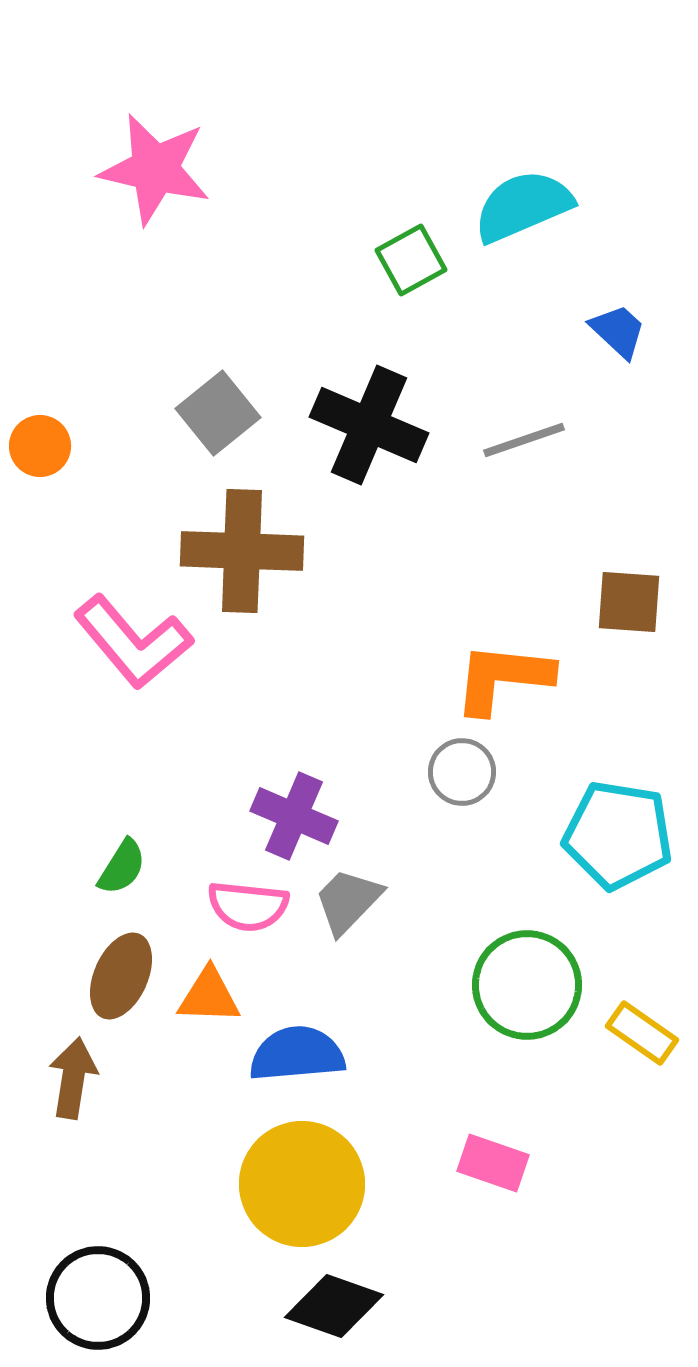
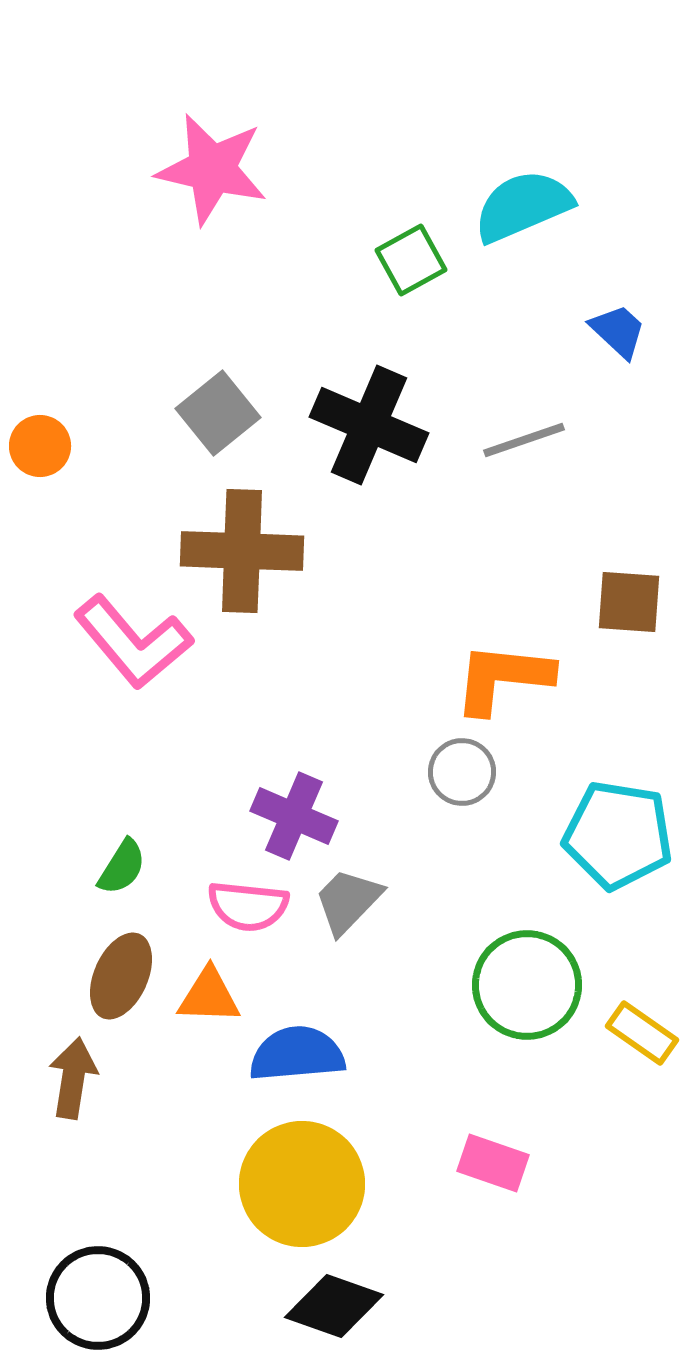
pink star: moved 57 px right
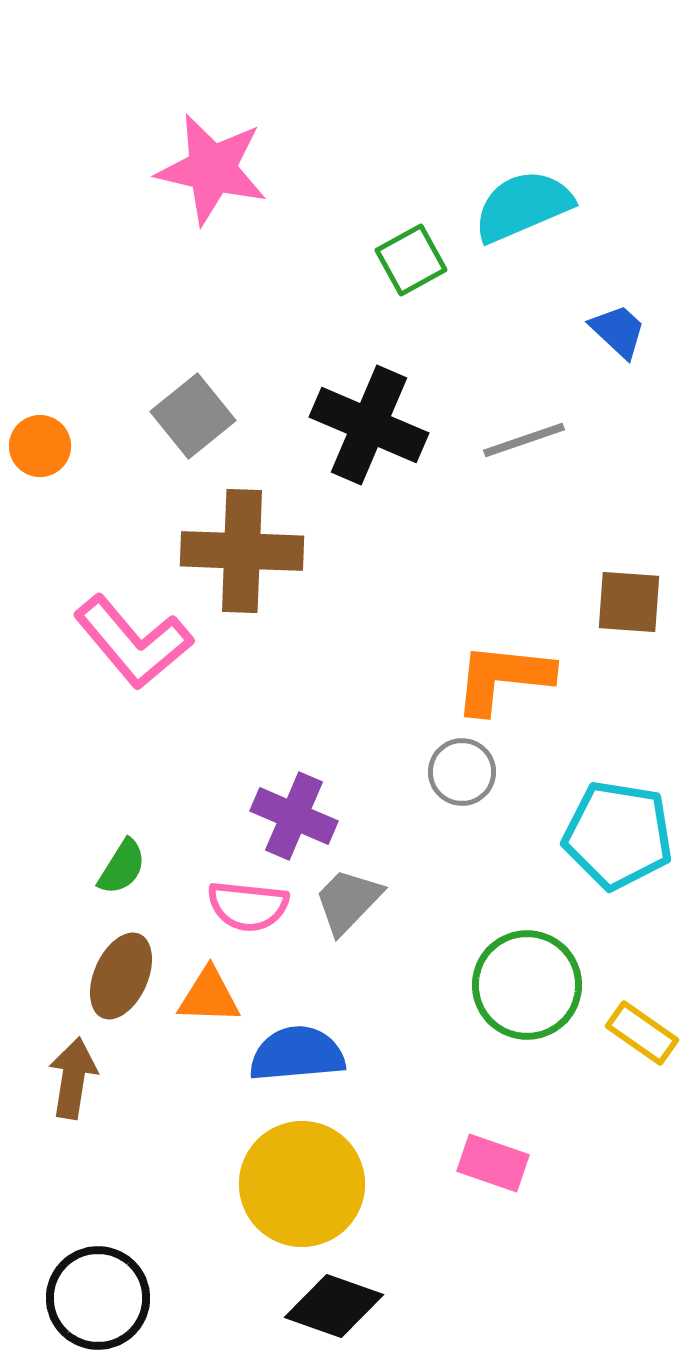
gray square: moved 25 px left, 3 px down
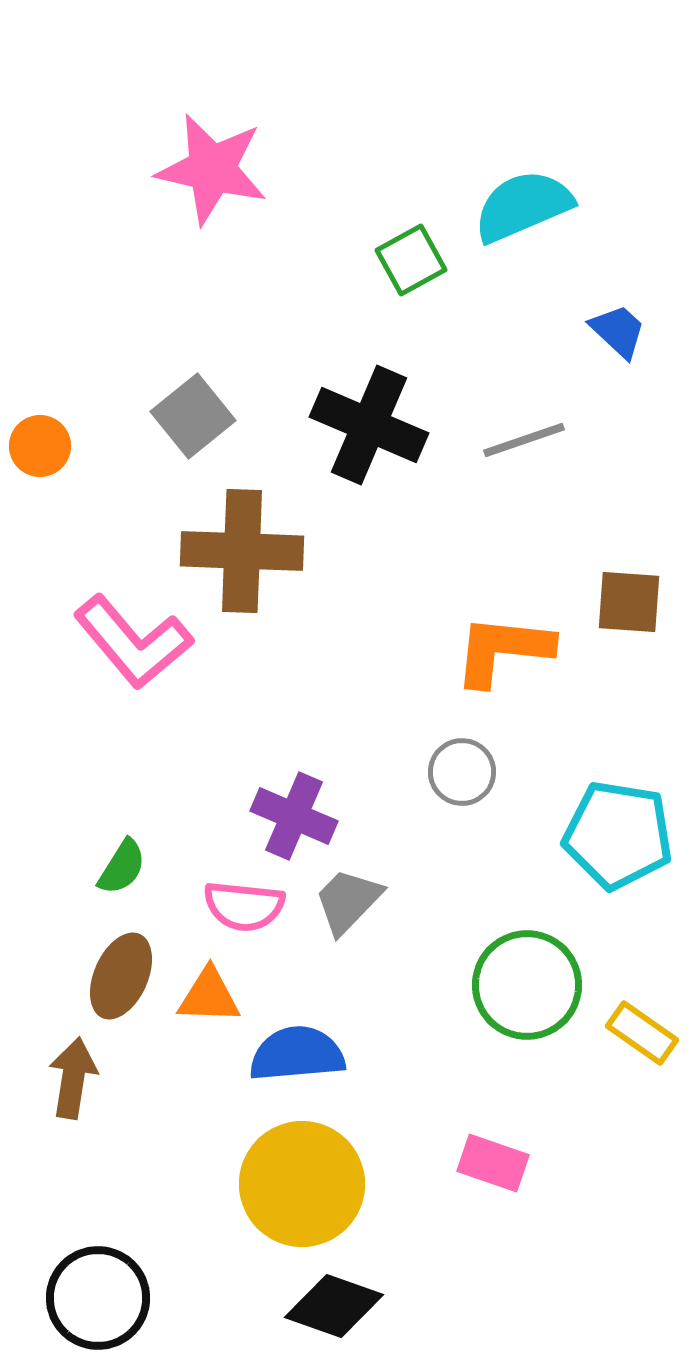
orange L-shape: moved 28 px up
pink semicircle: moved 4 px left
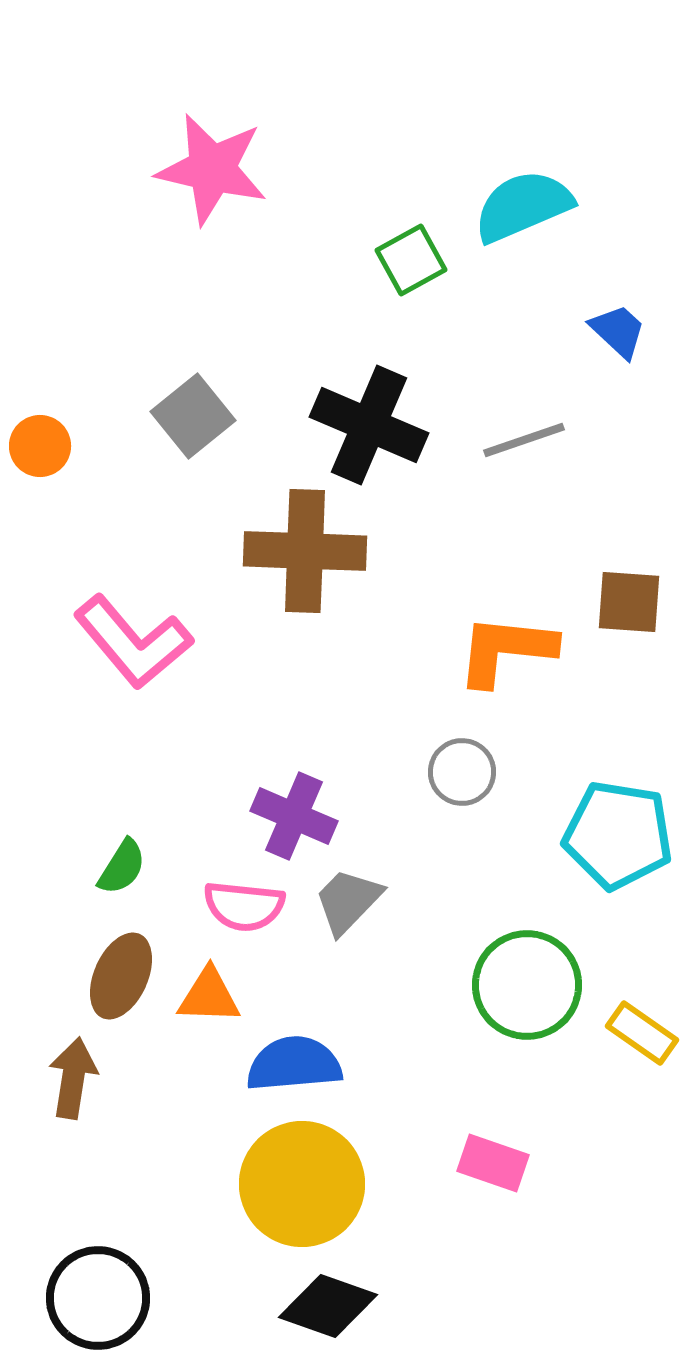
brown cross: moved 63 px right
orange L-shape: moved 3 px right
blue semicircle: moved 3 px left, 10 px down
black diamond: moved 6 px left
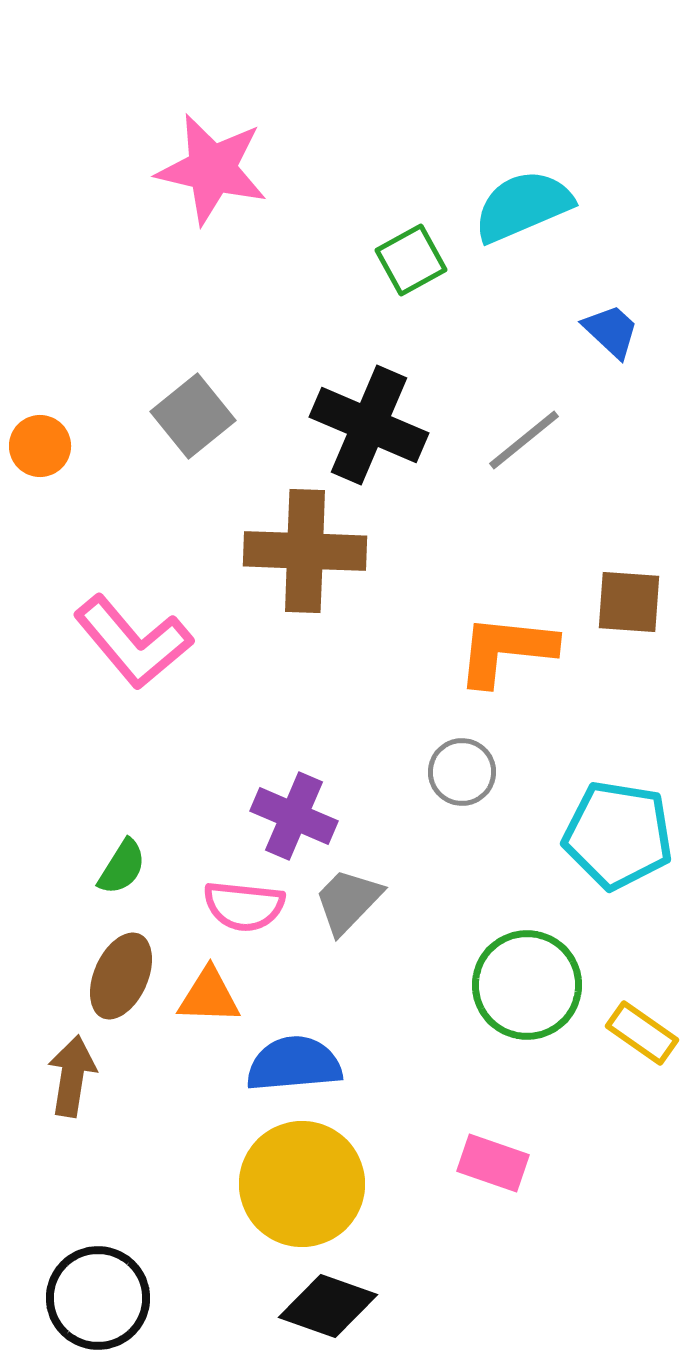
blue trapezoid: moved 7 px left
gray line: rotated 20 degrees counterclockwise
brown arrow: moved 1 px left, 2 px up
